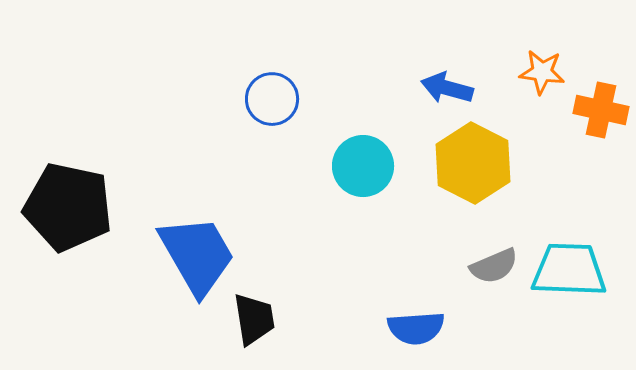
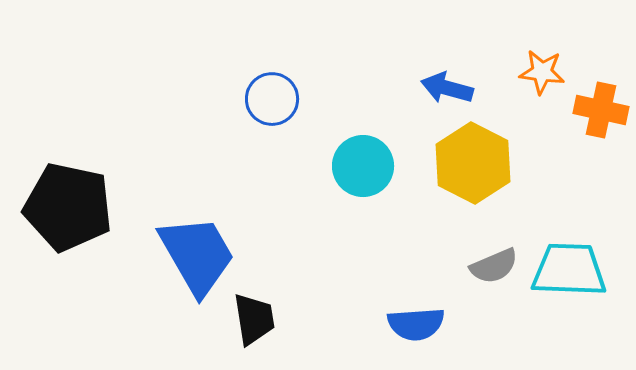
blue semicircle: moved 4 px up
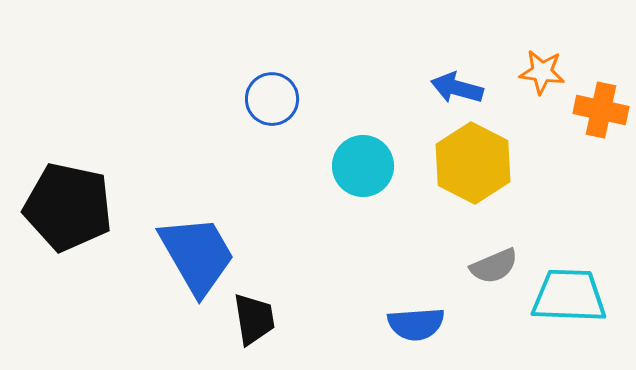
blue arrow: moved 10 px right
cyan trapezoid: moved 26 px down
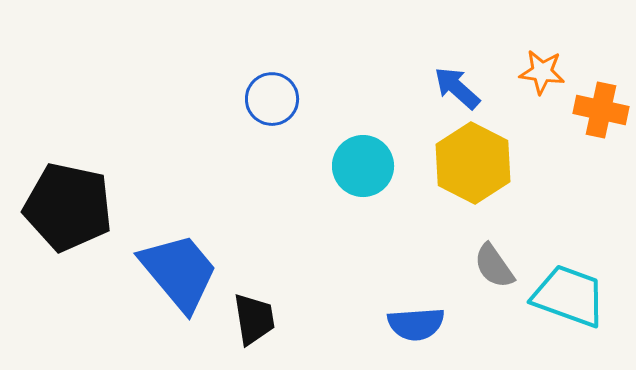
blue arrow: rotated 27 degrees clockwise
blue trapezoid: moved 18 px left, 17 px down; rotated 10 degrees counterclockwise
gray semicircle: rotated 78 degrees clockwise
cyan trapezoid: rotated 18 degrees clockwise
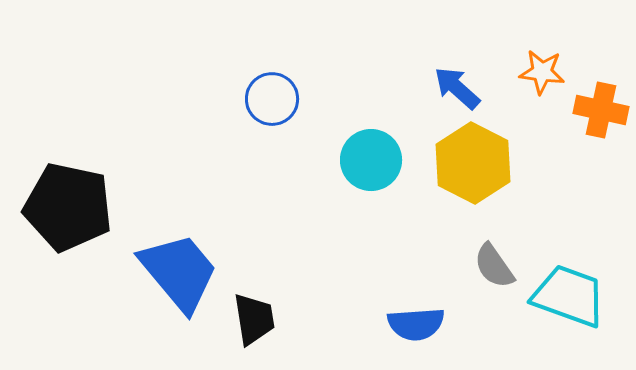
cyan circle: moved 8 px right, 6 px up
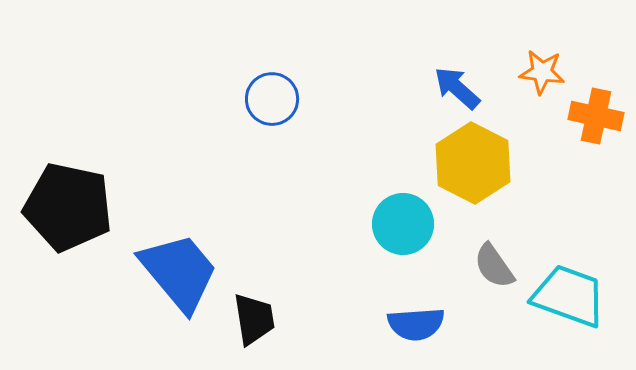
orange cross: moved 5 px left, 6 px down
cyan circle: moved 32 px right, 64 px down
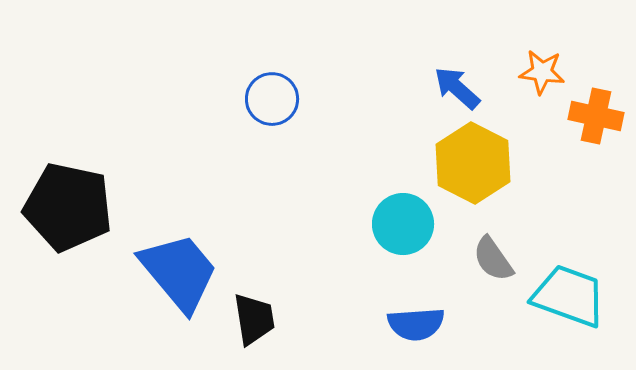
gray semicircle: moved 1 px left, 7 px up
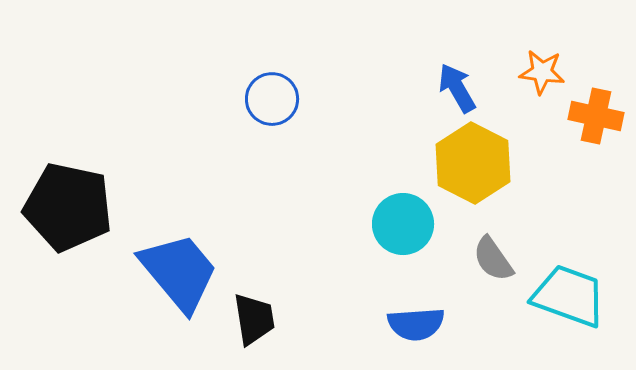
blue arrow: rotated 18 degrees clockwise
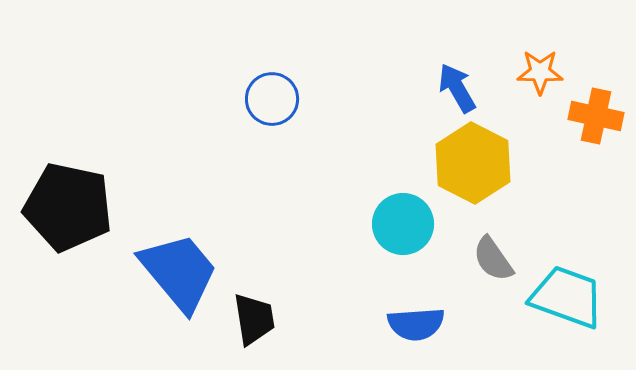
orange star: moved 2 px left; rotated 6 degrees counterclockwise
cyan trapezoid: moved 2 px left, 1 px down
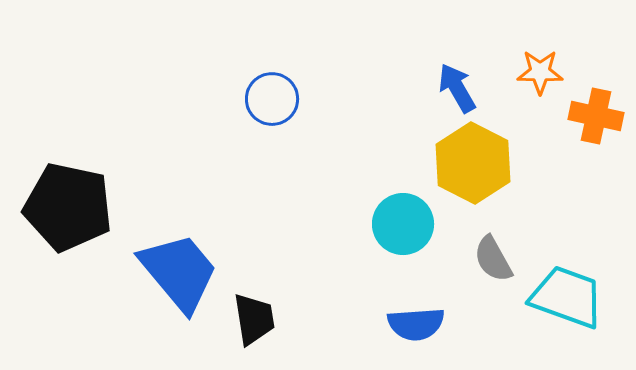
gray semicircle: rotated 6 degrees clockwise
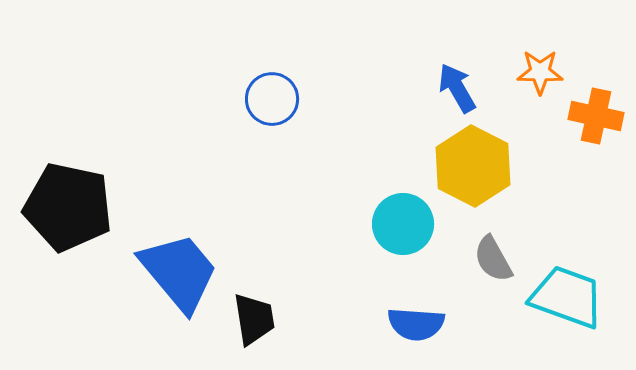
yellow hexagon: moved 3 px down
blue semicircle: rotated 8 degrees clockwise
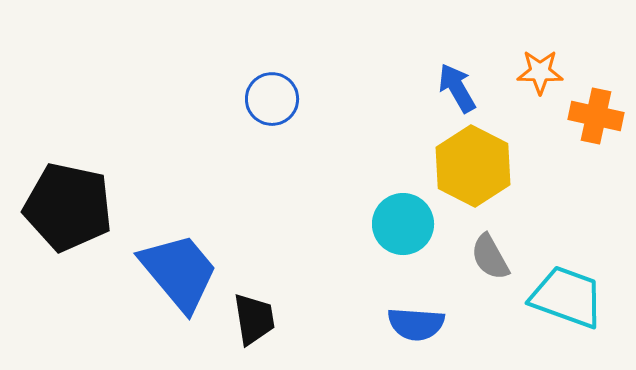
gray semicircle: moved 3 px left, 2 px up
